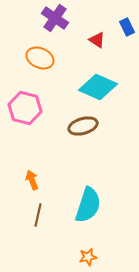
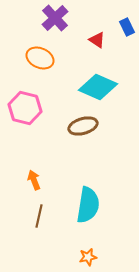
purple cross: rotated 12 degrees clockwise
orange arrow: moved 2 px right
cyan semicircle: rotated 9 degrees counterclockwise
brown line: moved 1 px right, 1 px down
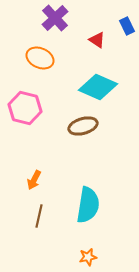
blue rectangle: moved 1 px up
orange arrow: rotated 132 degrees counterclockwise
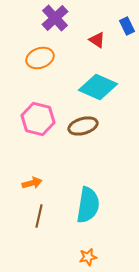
orange ellipse: rotated 44 degrees counterclockwise
pink hexagon: moved 13 px right, 11 px down
orange arrow: moved 2 px left, 3 px down; rotated 132 degrees counterclockwise
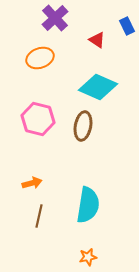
brown ellipse: rotated 64 degrees counterclockwise
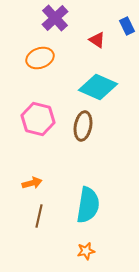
orange star: moved 2 px left, 6 px up
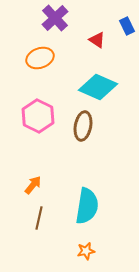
pink hexagon: moved 3 px up; rotated 12 degrees clockwise
orange arrow: moved 1 px right, 2 px down; rotated 36 degrees counterclockwise
cyan semicircle: moved 1 px left, 1 px down
brown line: moved 2 px down
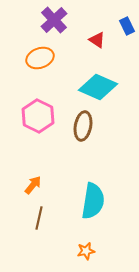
purple cross: moved 1 px left, 2 px down
cyan semicircle: moved 6 px right, 5 px up
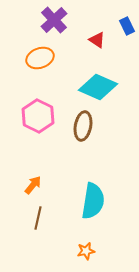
brown line: moved 1 px left
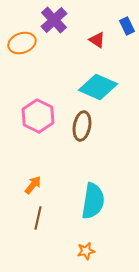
orange ellipse: moved 18 px left, 15 px up
brown ellipse: moved 1 px left
